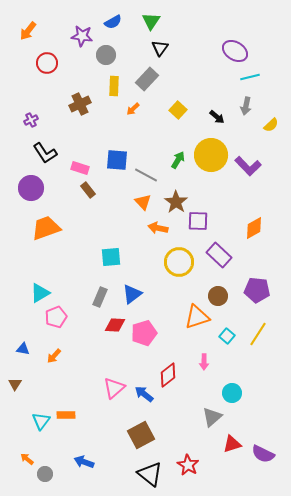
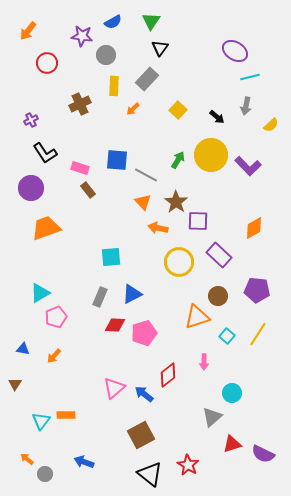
blue triangle at (132, 294): rotated 10 degrees clockwise
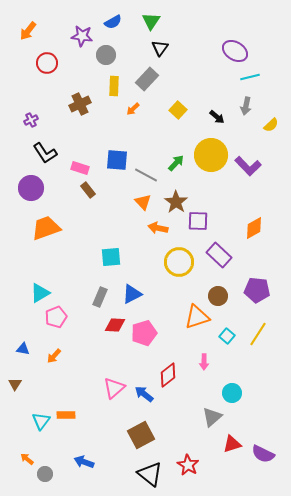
green arrow at (178, 160): moved 2 px left, 3 px down; rotated 12 degrees clockwise
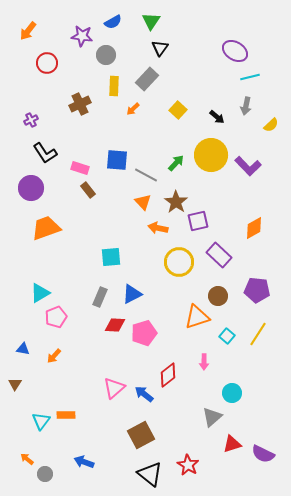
purple square at (198, 221): rotated 15 degrees counterclockwise
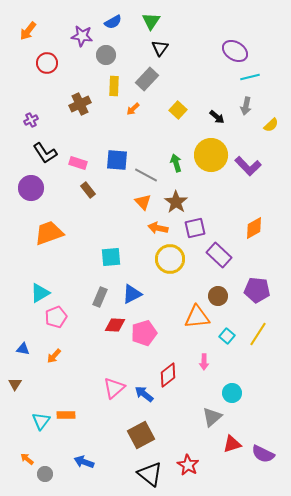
green arrow at (176, 163): rotated 60 degrees counterclockwise
pink rectangle at (80, 168): moved 2 px left, 5 px up
purple square at (198, 221): moved 3 px left, 7 px down
orange trapezoid at (46, 228): moved 3 px right, 5 px down
yellow circle at (179, 262): moved 9 px left, 3 px up
orange triangle at (197, 317): rotated 12 degrees clockwise
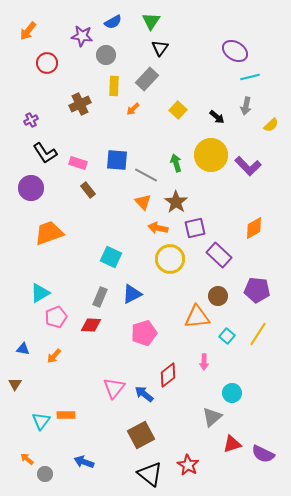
cyan square at (111, 257): rotated 30 degrees clockwise
red diamond at (115, 325): moved 24 px left
pink triangle at (114, 388): rotated 10 degrees counterclockwise
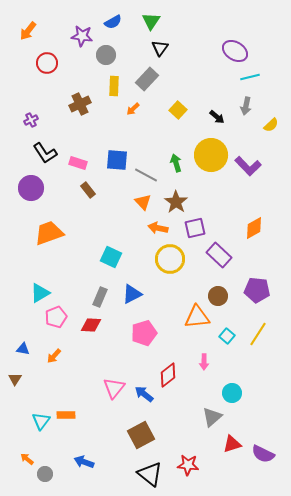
brown triangle at (15, 384): moved 5 px up
red star at (188, 465): rotated 25 degrees counterclockwise
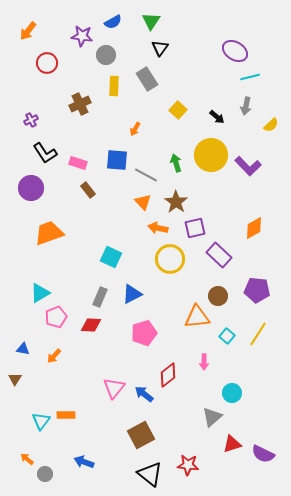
gray rectangle at (147, 79): rotated 75 degrees counterclockwise
orange arrow at (133, 109): moved 2 px right, 20 px down; rotated 16 degrees counterclockwise
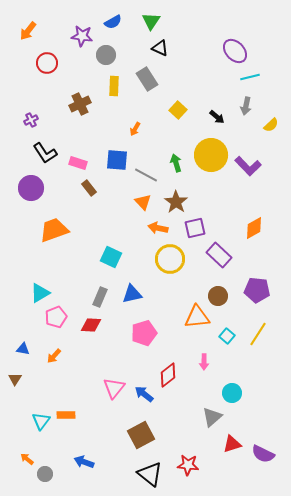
black triangle at (160, 48): rotated 42 degrees counterclockwise
purple ellipse at (235, 51): rotated 15 degrees clockwise
brown rectangle at (88, 190): moved 1 px right, 2 px up
orange trapezoid at (49, 233): moved 5 px right, 3 px up
blue triangle at (132, 294): rotated 15 degrees clockwise
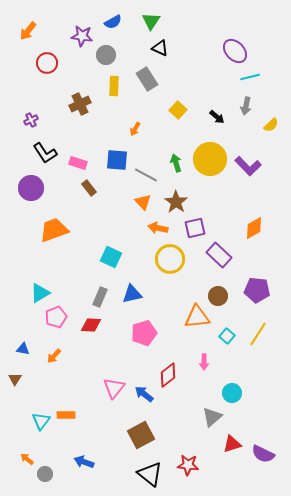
yellow circle at (211, 155): moved 1 px left, 4 px down
